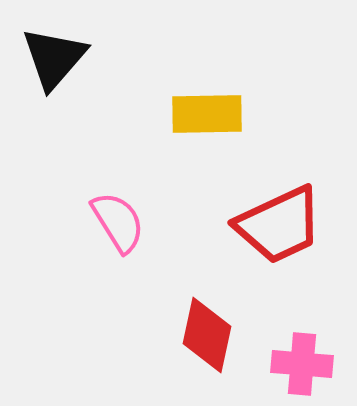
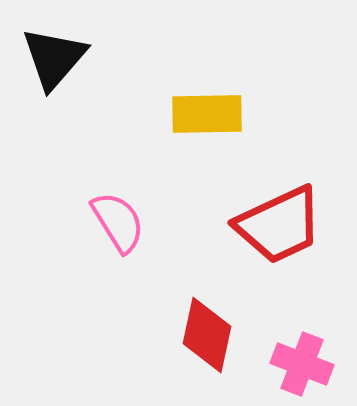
pink cross: rotated 16 degrees clockwise
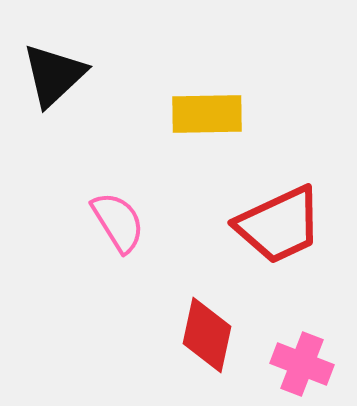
black triangle: moved 17 px down; rotated 6 degrees clockwise
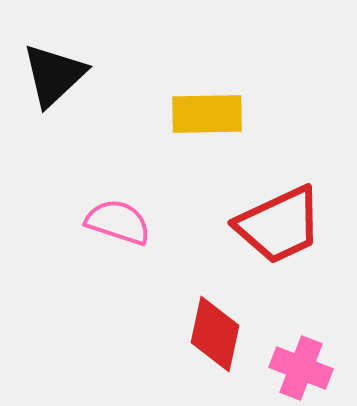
pink semicircle: rotated 40 degrees counterclockwise
red diamond: moved 8 px right, 1 px up
pink cross: moved 1 px left, 4 px down
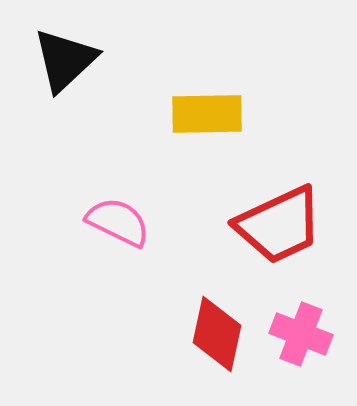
black triangle: moved 11 px right, 15 px up
pink semicircle: rotated 8 degrees clockwise
red diamond: moved 2 px right
pink cross: moved 34 px up
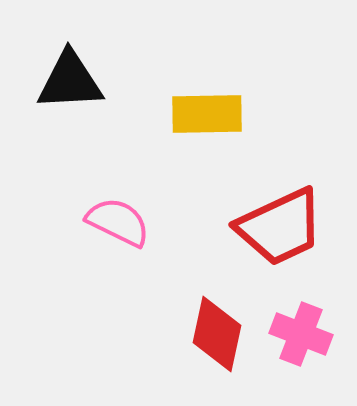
black triangle: moved 5 px right, 21 px down; rotated 40 degrees clockwise
red trapezoid: moved 1 px right, 2 px down
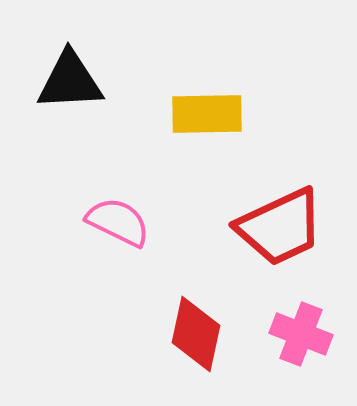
red diamond: moved 21 px left
